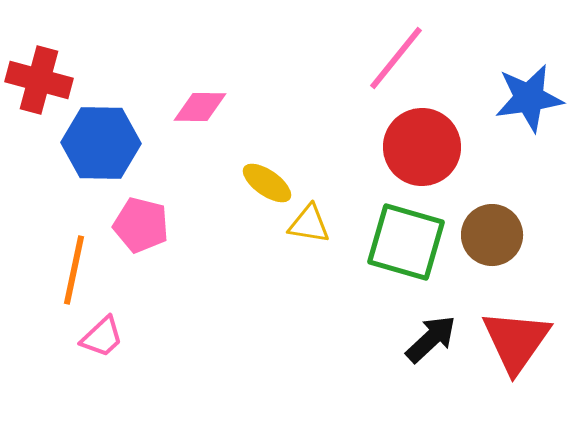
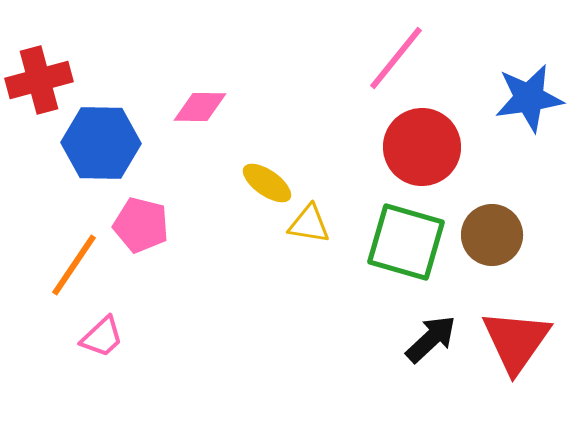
red cross: rotated 30 degrees counterclockwise
orange line: moved 5 px up; rotated 22 degrees clockwise
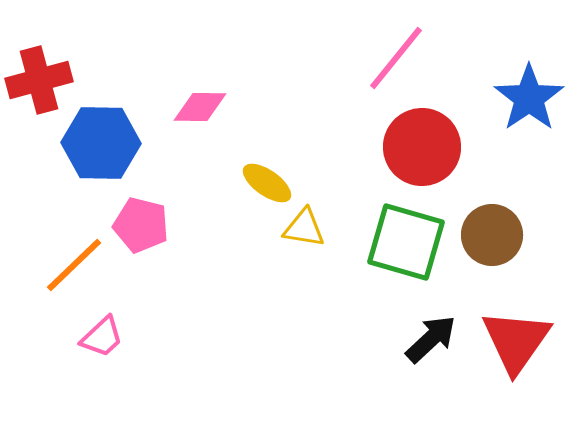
blue star: rotated 26 degrees counterclockwise
yellow triangle: moved 5 px left, 4 px down
orange line: rotated 12 degrees clockwise
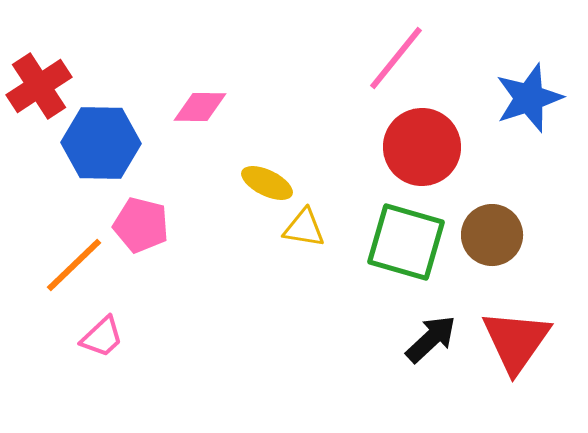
red cross: moved 6 px down; rotated 18 degrees counterclockwise
blue star: rotated 16 degrees clockwise
yellow ellipse: rotated 9 degrees counterclockwise
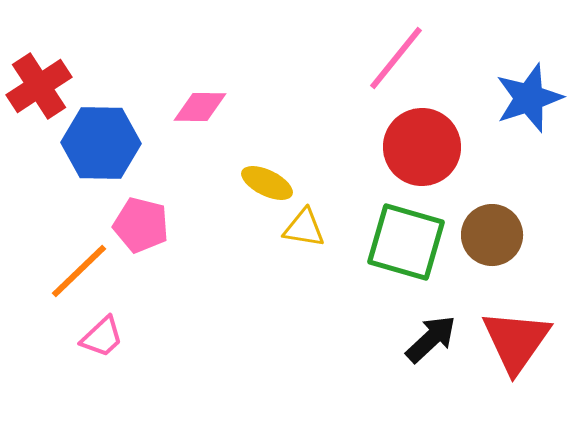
orange line: moved 5 px right, 6 px down
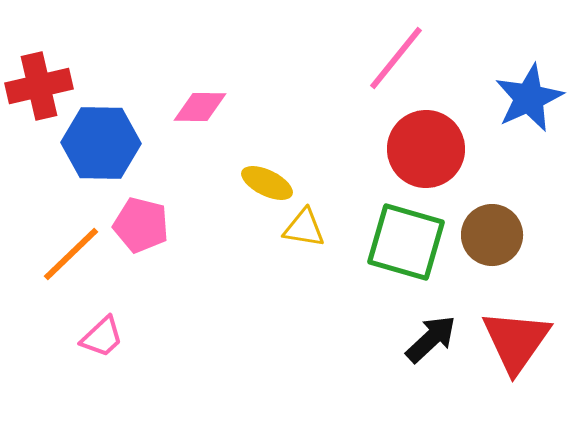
red cross: rotated 20 degrees clockwise
blue star: rotated 6 degrees counterclockwise
red circle: moved 4 px right, 2 px down
orange line: moved 8 px left, 17 px up
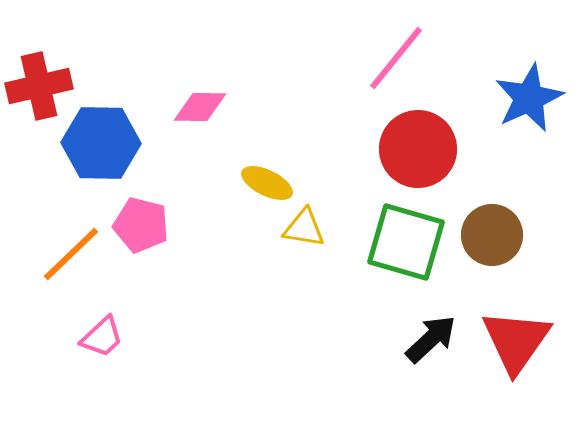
red circle: moved 8 px left
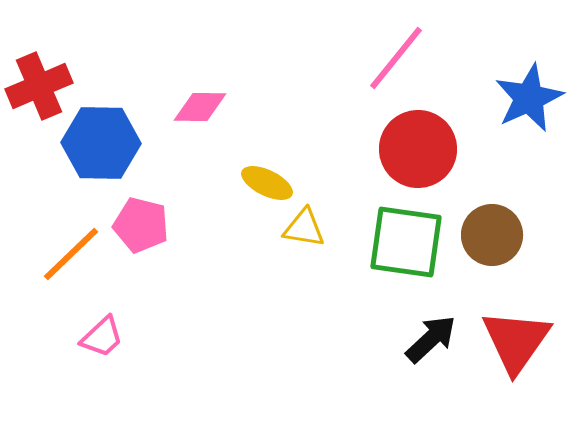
red cross: rotated 10 degrees counterclockwise
green square: rotated 8 degrees counterclockwise
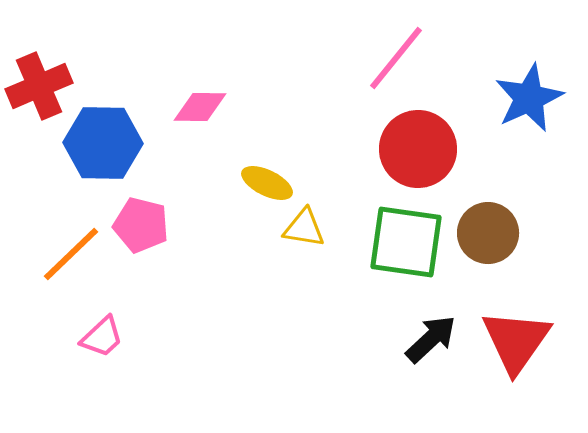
blue hexagon: moved 2 px right
brown circle: moved 4 px left, 2 px up
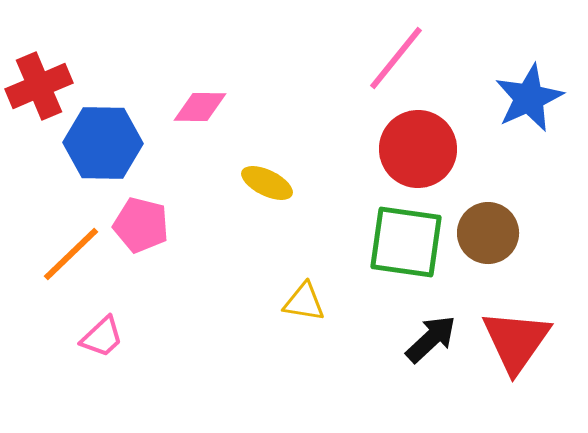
yellow triangle: moved 74 px down
